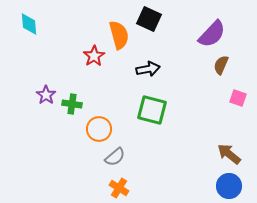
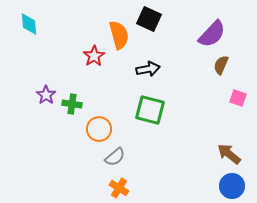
green square: moved 2 px left
blue circle: moved 3 px right
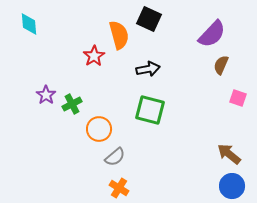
green cross: rotated 36 degrees counterclockwise
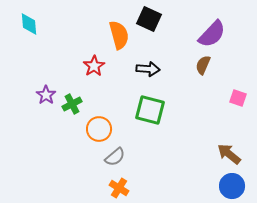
red star: moved 10 px down
brown semicircle: moved 18 px left
black arrow: rotated 15 degrees clockwise
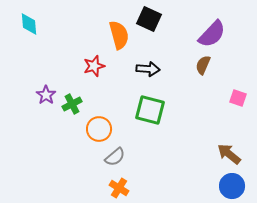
red star: rotated 15 degrees clockwise
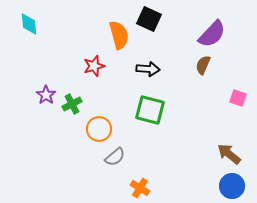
orange cross: moved 21 px right
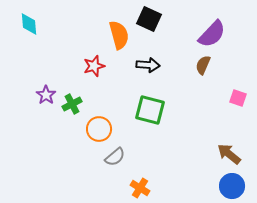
black arrow: moved 4 px up
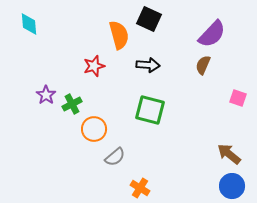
orange circle: moved 5 px left
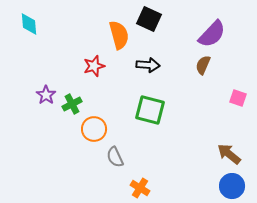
gray semicircle: rotated 105 degrees clockwise
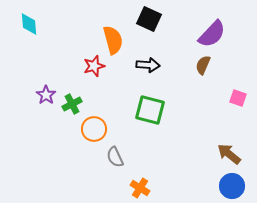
orange semicircle: moved 6 px left, 5 px down
